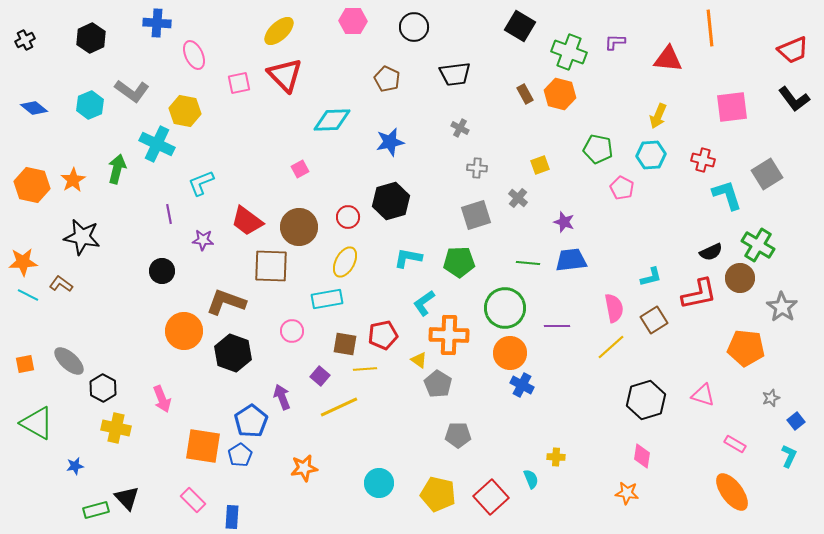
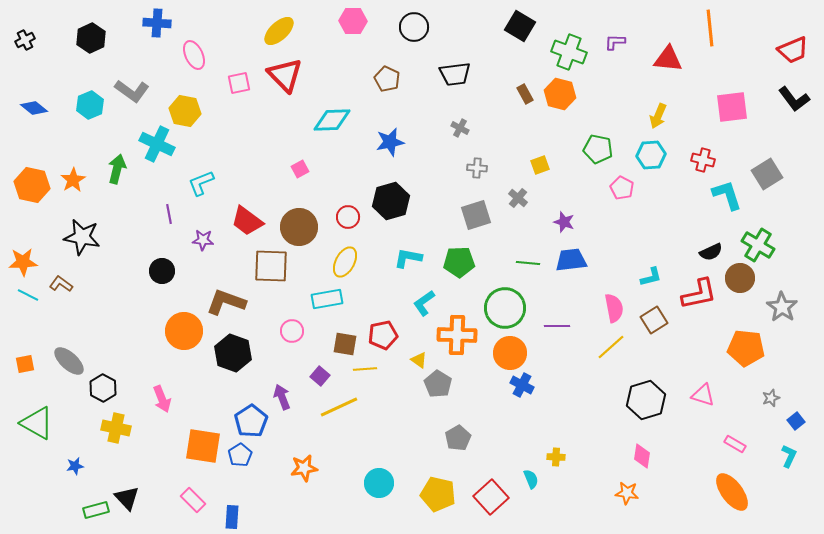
orange cross at (449, 335): moved 8 px right
gray pentagon at (458, 435): moved 3 px down; rotated 30 degrees counterclockwise
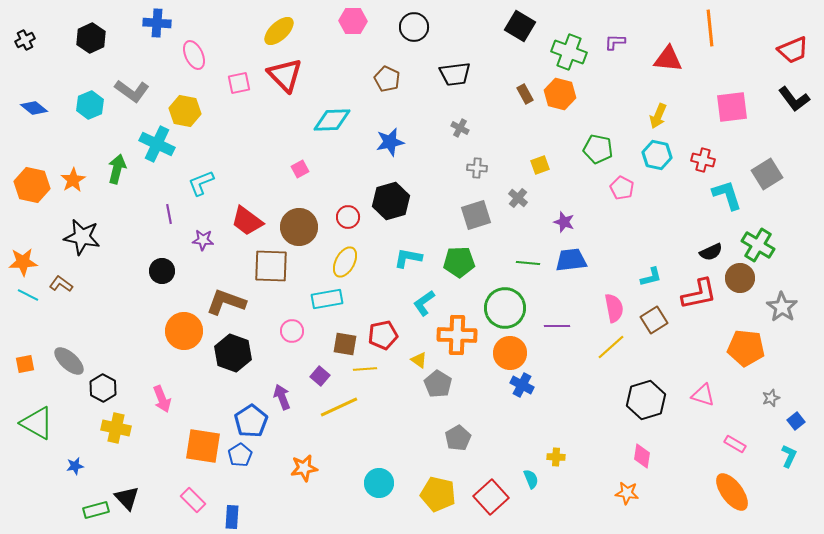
cyan hexagon at (651, 155): moved 6 px right; rotated 16 degrees clockwise
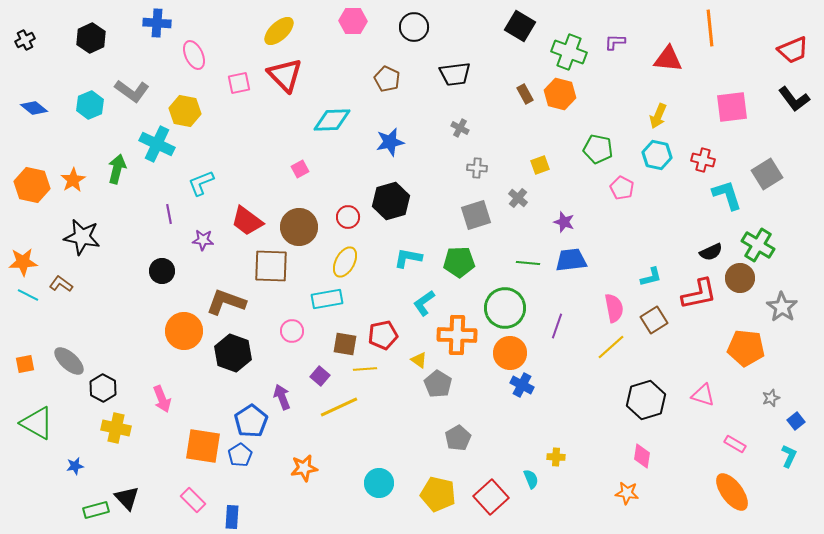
purple line at (557, 326): rotated 70 degrees counterclockwise
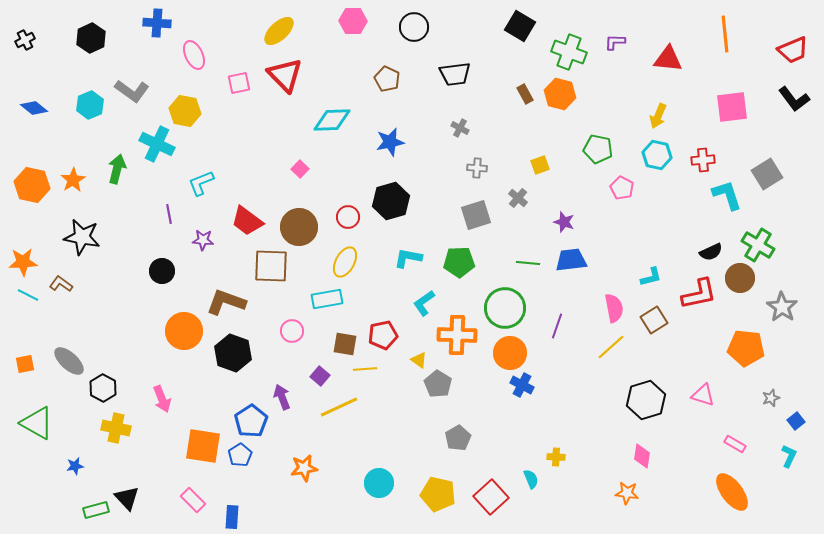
orange line at (710, 28): moved 15 px right, 6 px down
red cross at (703, 160): rotated 20 degrees counterclockwise
pink square at (300, 169): rotated 18 degrees counterclockwise
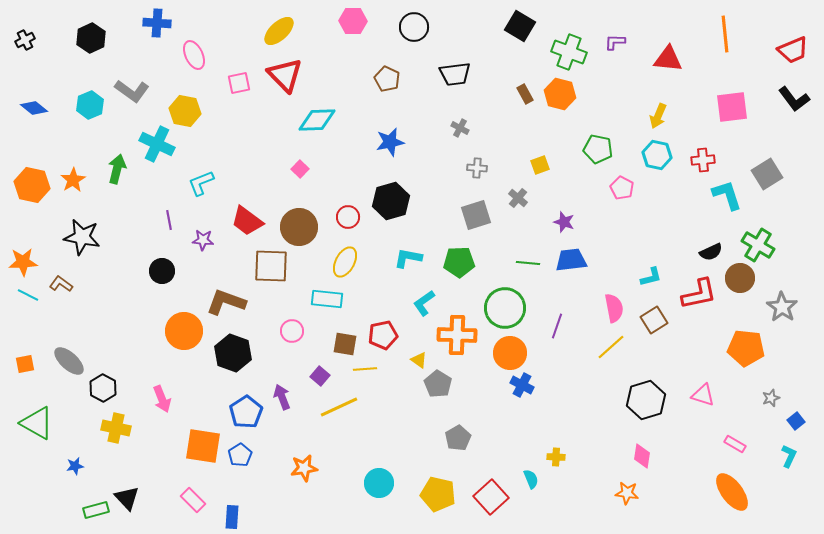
cyan diamond at (332, 120): moved 15 px left
purple line at (169, 214): moved 6 px down
cyan rectangle at (327, 299): rotated 16 degrees clockwise
blue pentagon at (251, 421): moved 5 px left, 9 px up
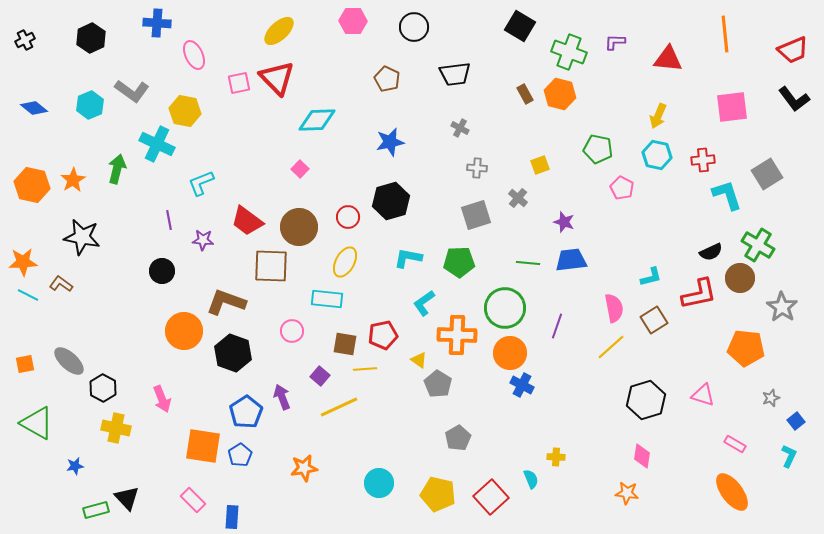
red triangle at (285, 75): moved 8 px left, 3 px down
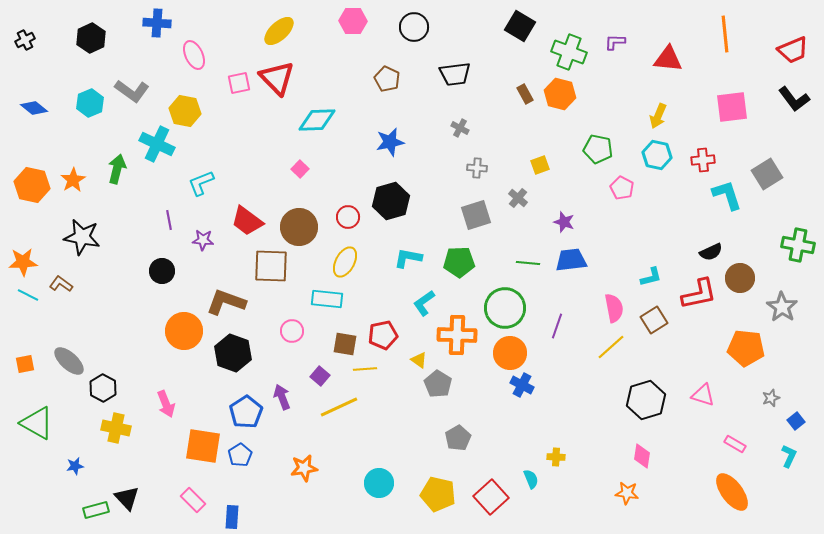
cyan hexagon at (90, 105): moved 2 px up
green cross at (758, 245): moved 40 px right; rotated 20 degrees counterclockwise
pink arrow at (162, 399): moved 4 px right, 5 px down
